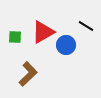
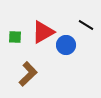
black line: moved 1 px up
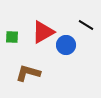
green square: moved 3 px left
brown L-shape: moved 1 px up; rotated 120 degrees counterclockwise
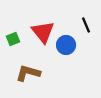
black line: rotated 35 degrees clockwise
red triangle: rotated 40 degrees counterclockwise
green square: moved 1 px right, 2 px down; rotated 24 degrees counterclockwise
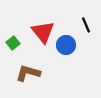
green square: moved 4 px down; rotated 16 degrees counterclockwise
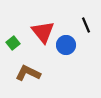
brown L-shape: rotated 10 degrees clockwise
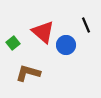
red triangle: rotated 10 degrees counterclockwise
brown L-shape: rotated 10 degrees counterclockwise
